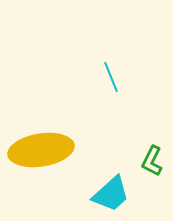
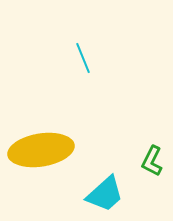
cyan line: moved 28 px left, 19 px up
cyan trapezoid: moved 6 px left
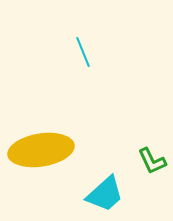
cyan line: moved 6 px up
green L-shape: rotated 52 degrees counterclockwise
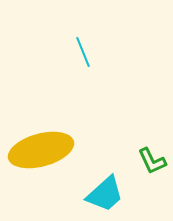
yellow ellipse: rotated 6 degrees counterclockwise
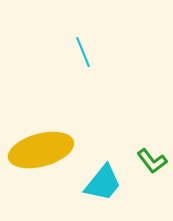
green L-shape: rotated 12 degrees counterclockwise
cyan trapezoid: moved 2 px left, 11 px up; rotated 9 degrees counterclockwise
